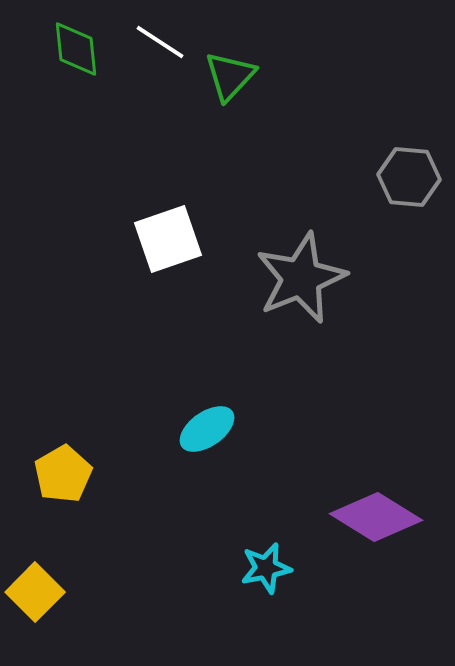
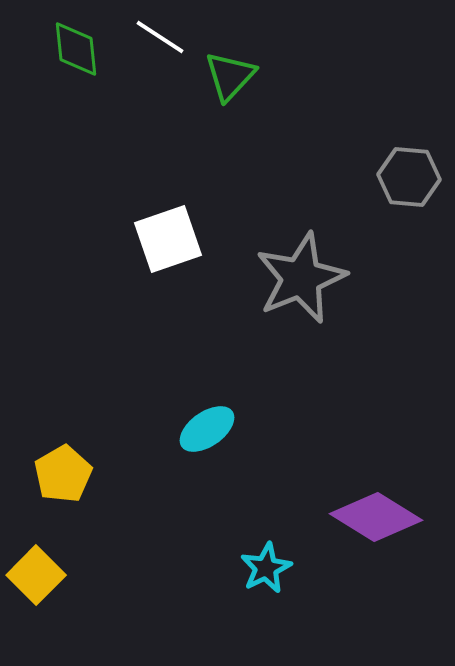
white line: moved 5 px up
cyan star: rotated 15 degrees counterclockwise
yellow square: moved 1 px right, 17 px up
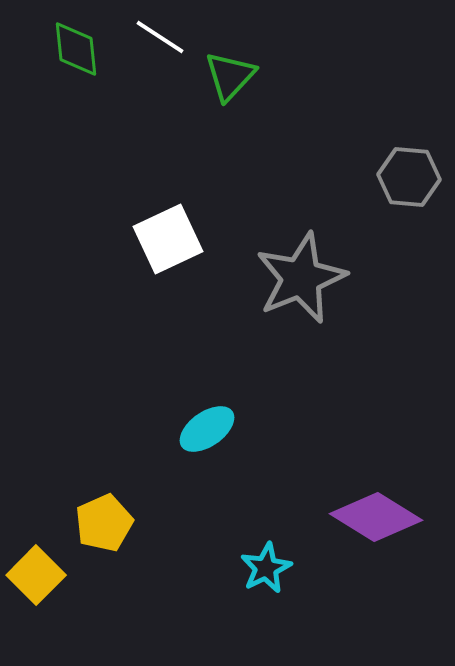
white square: rotated 6 degrees counterclockwise
yellow pentagon: moved 41 px right, 49 px down; rotated 6 degrees clockwise
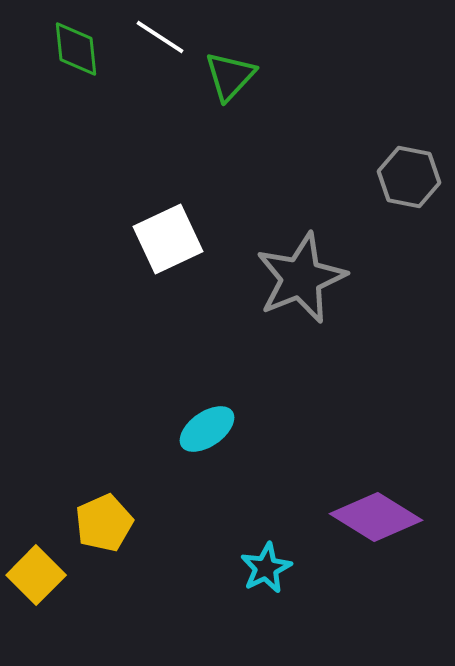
gray hexagon: rotated 6 degrees clockwise
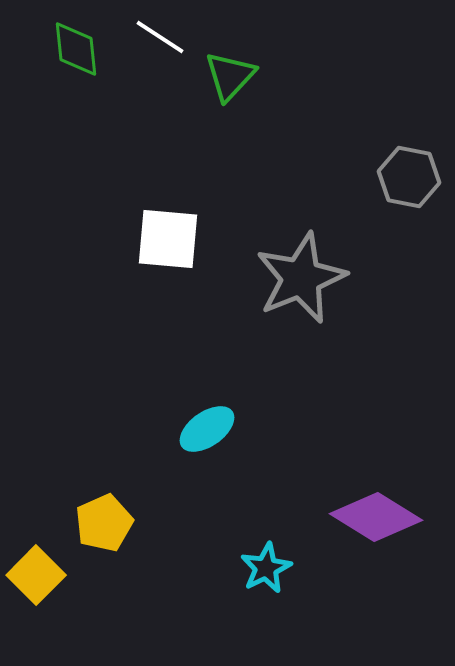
white square: rotated 30 degrees clockwise
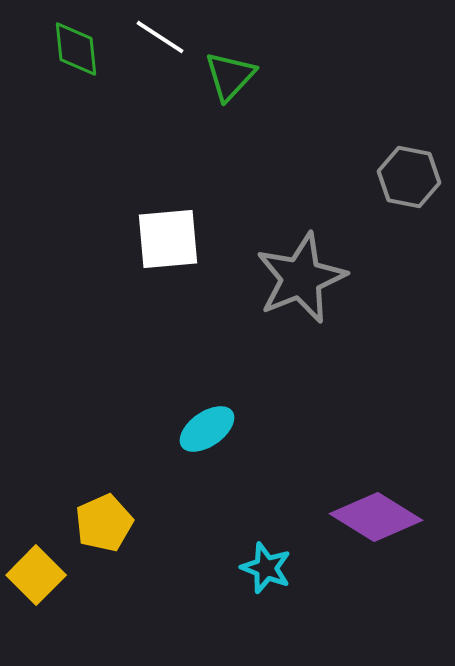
white square: rotated 10 degrees counterclockwise
cyan star: rotated 24 degrees counterclockwise
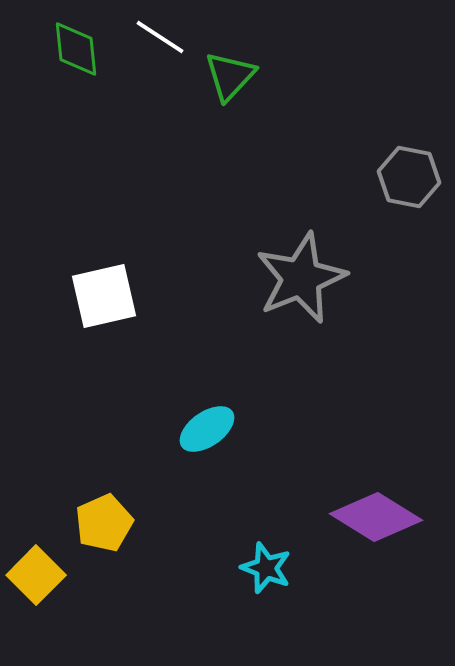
white square: moved 64 px left, 57 px down; rotated 8 degrees counterclockwise
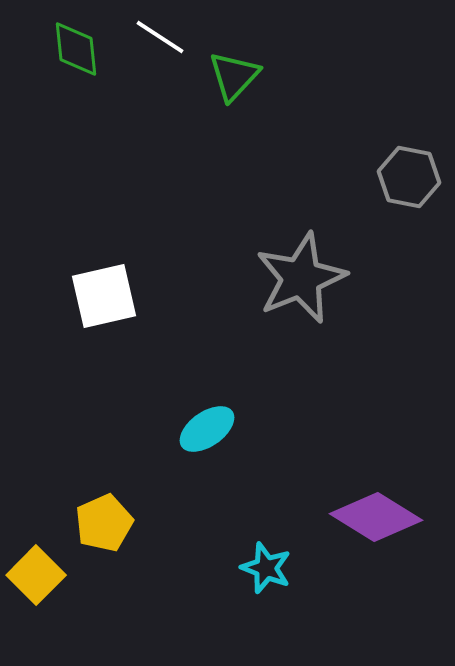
green triangle: moved 4 px right
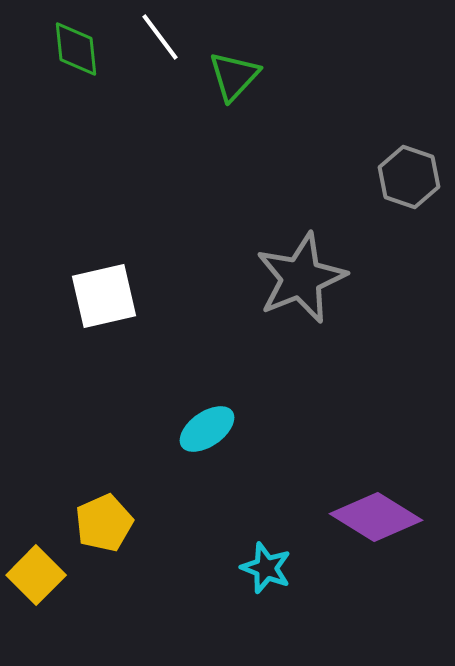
white line: rotated 20 degrees clockwise
gray hexagon: rotated 8 degrees clockwise
